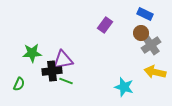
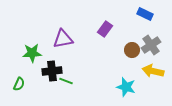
purple rectangle: moved 4 px down
brown circle: moved 9 px left, 17 px down
purple triangle: moved 21 px up
yellow arrow: moved 2 px left, 1 px up
cyan star: moved 2 px right
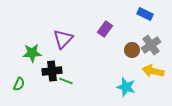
purple triangle: rotated 35 degrees counterclockwise
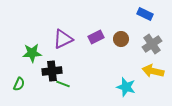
purple rectangle: moved 9 px left, 8 px down; rotated 28 degrees clockwise
purple triangle: rotated 20 degrees clockwise
gray cross: moved 1 px right, 1 px up
brown circle: moved 11 px left, 11 px up
green line: moved 3 px left, 3 px down
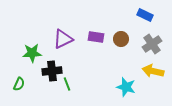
blue rectangle: moved 1 px down
purple rectangle: rotated 35 degrees clockwise
green line: moved 4 px right; rotated 48 degrees clockwise
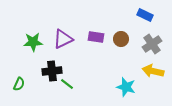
green star: moved 1 px right, 11 px up
green line: rotated 32 degrees counterclockwise
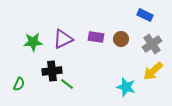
yellow arrow: rotated 55 degrees counterclockwise
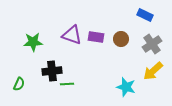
purple triangle: moved 9 px right, 4 px up; rotated 45 degrees clockwise
green line: rotated 40 degrees counterclockwise
